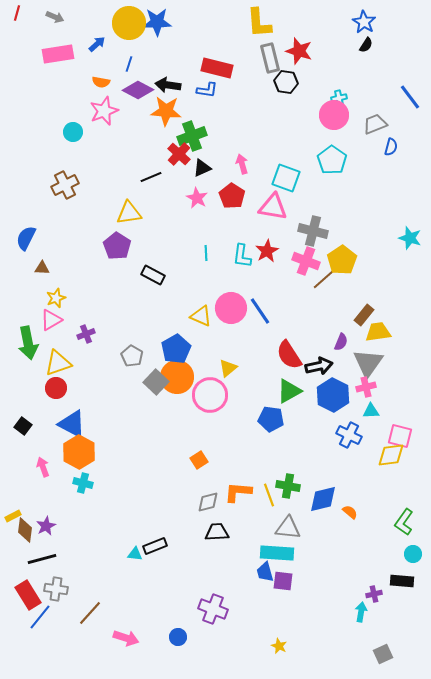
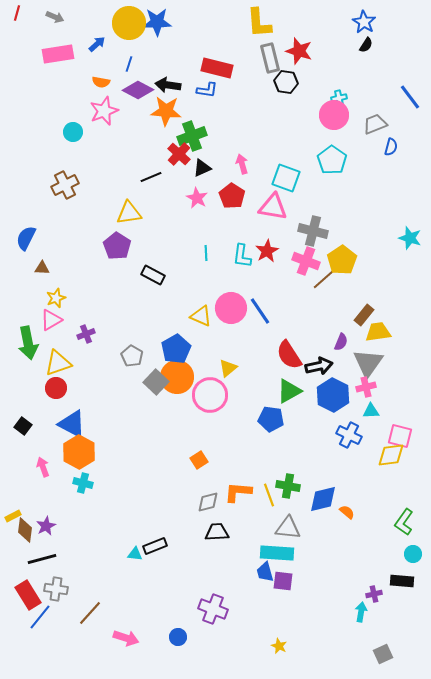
orange semicircle at (350, 512): moved 3 px left
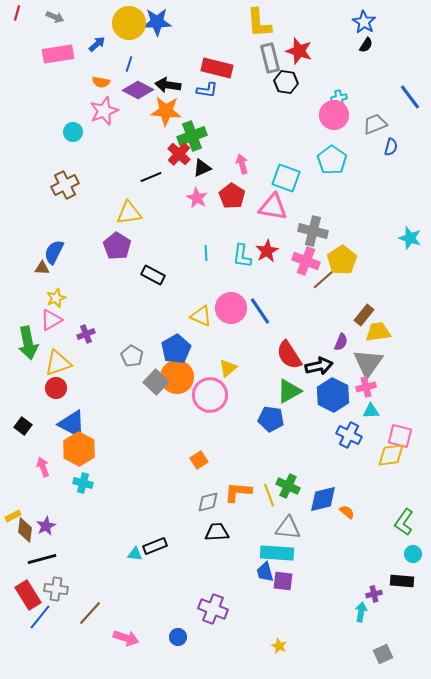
blue semicircle at (26, 238): moved 28 px right, 14 px down
orange hexagon at (79, 452): moved 3 px up
green cross at (288, 486): rotated 15 degrees clockwise
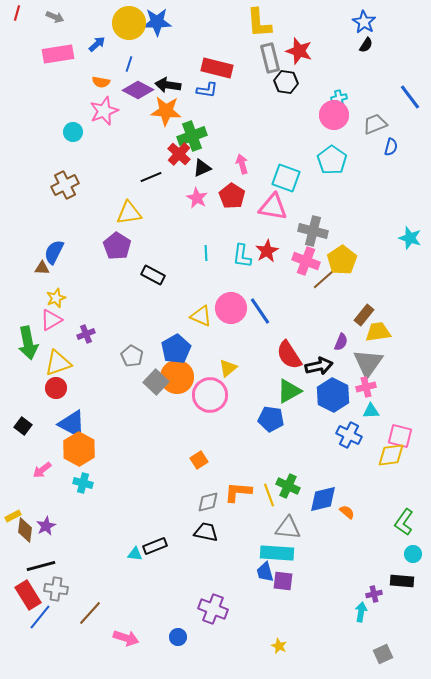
pink arrow at (43, 467): moved 1 px left, 3 px down; rotated 108 degrees counterclockwise
black trapezoid at (217, 532): moved 11 px left; rotated 15 degrees clockwise
black line at (42, 559): moved 1 px left, 7 px down
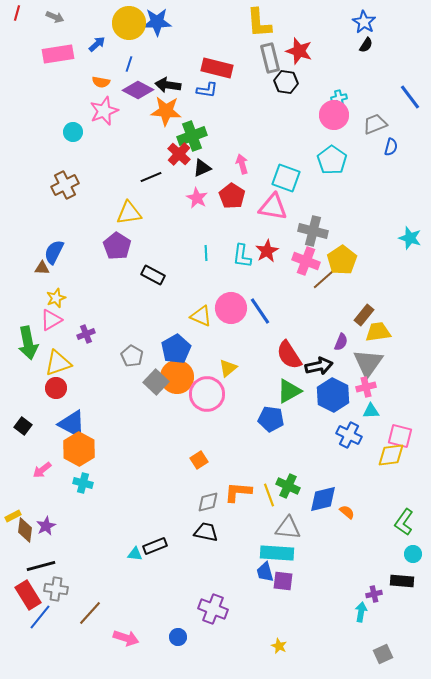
pink circle at (210, 395): moved 3 px left, 1 px up
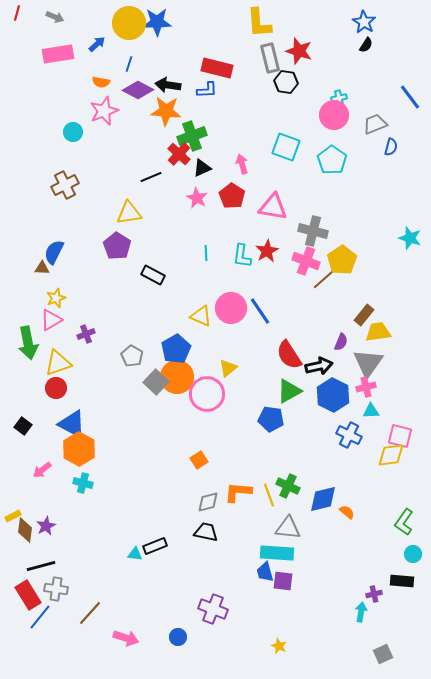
blue L-shape at (207, 90): rotated 10 degrees counterclockwise
cyan square at (286, 178): moved 31 px up
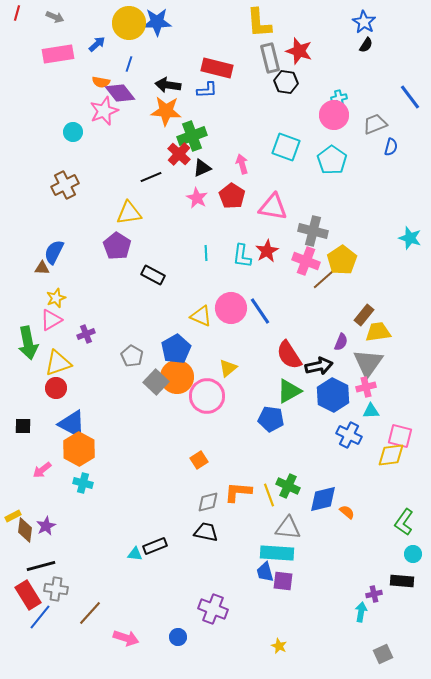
purple diamond at (138, 90): moved 18 px left, 3 px down; rotated 24 degrees clockwise
pink circle at (207, 394): moved 2 px down
black square at (23, 426): rotated 36 degrees counterclockwise
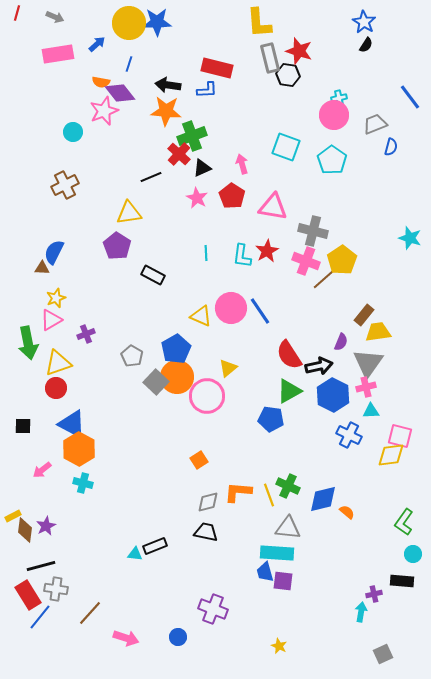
black hexagon at (286, 82): moved 2 px right, 7 px up
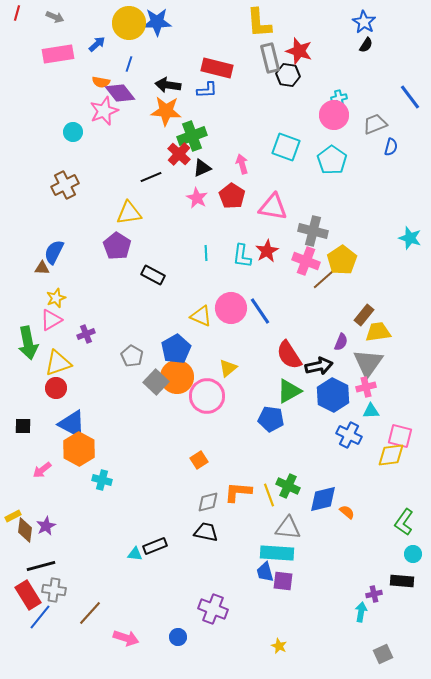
cyan cross at (83, 483): moved 19 px right, 3 px up
gray cross at (56, 589): moved 2 px left, 1 px down
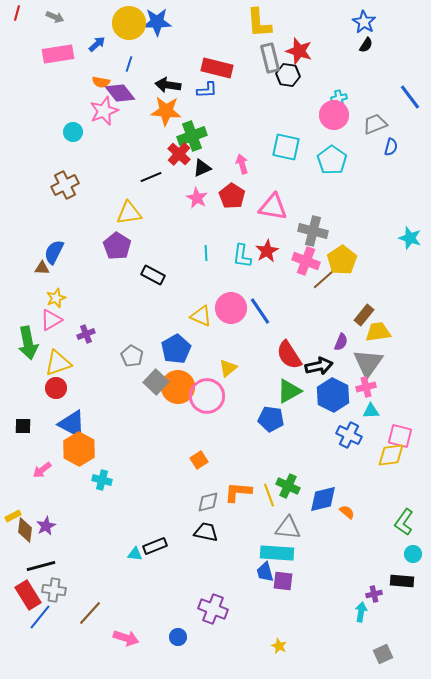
cyan square at (286, 147): rotated 8 degrees counterclockwise
orange circle at (177, 377): moved 1 px right, 10 px down
